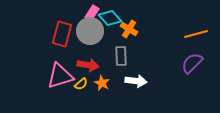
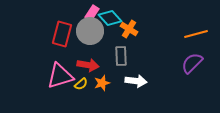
orange star: rotated 28 degrees clockwise
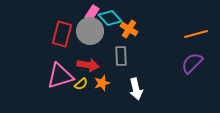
white arrow: moved 8 px down; rotated 70 degrees clockwise
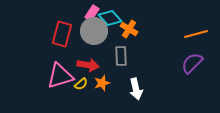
gray circle: moved 4 px right
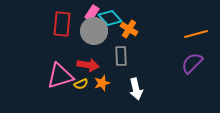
red rectangle: moved 10 px up; rotated 10 degrees counterclockwise
yellow semicircle: rotated 16 degrees clockwise
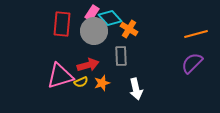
red arrow: rotated 25 degrees counterclockwise
yellow semicircle: moved 2 px up
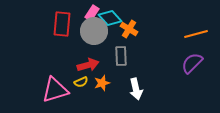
pink triangle: moved 5 px left, 14 px down
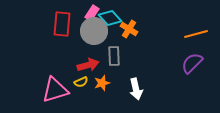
gray rectangle: moved 7 px left
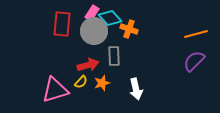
orange cross: rotated 12 degrees counterclockwise
purple semicircle: moved 2 px right, 2 px up
yellow semicircle: rotated 24 degrees counterclockwise
